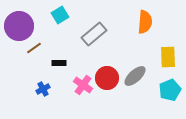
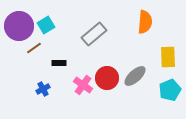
cyan square: moved 14 px left, 10 px down
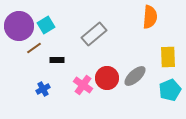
orange semicircle: moved 5 px right, 5 px up
black rectangle: moved 2 px left, 3 px up
